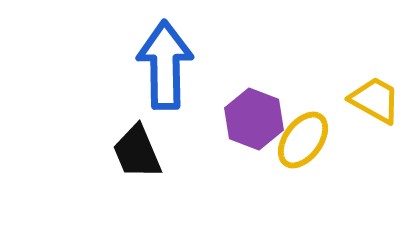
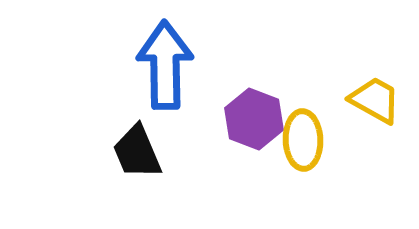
yellow ellipse: rotated 38 degrees counterclockwise
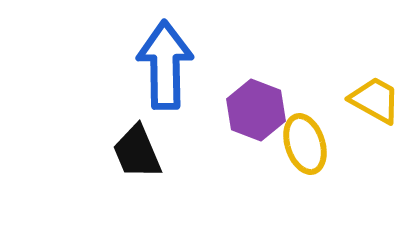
purple hexagon: moved 2 px right, 9 px up
yellow ellipse: moved 2 px right, 4 px down; rotated 16 degrees counterclockwise
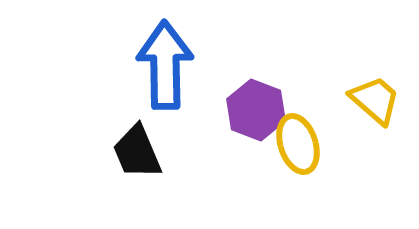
yellow trapezoid: rotated 12 degrees clockwise
yellow ellipse: moved 7 px left
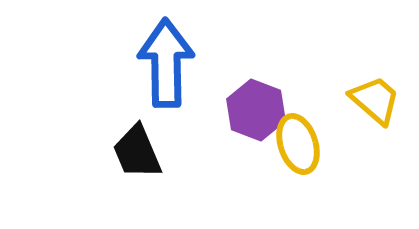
blue arrow: moved 1 px right, 2 px up
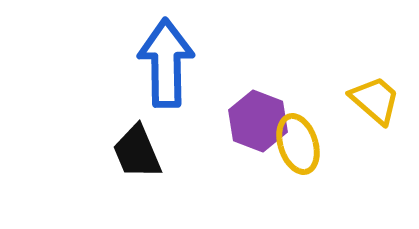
purple hexagon: moved 2 px right, 11 px down
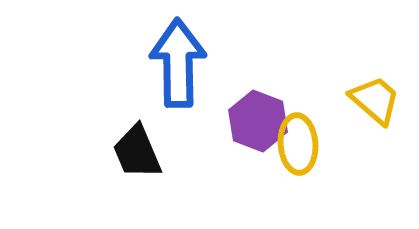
blue arrow: moved 12 px right
yellow ellipse: rotated 14 degrees clockwise
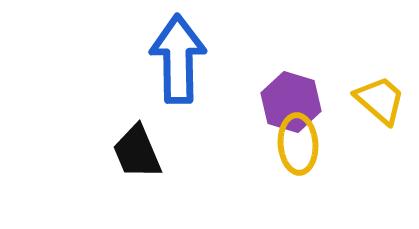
blue arrow: moved 4 px up
yellow trapezoid: moved 5 px right
purple hexagon: moved 33 px right, 19 px up; rotated 4 degrees counterclockwise
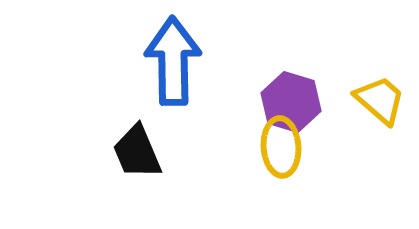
blue arrow: moved 5 px left, 2 px down
yellow ellipse: moved 17 px left, 3 px down
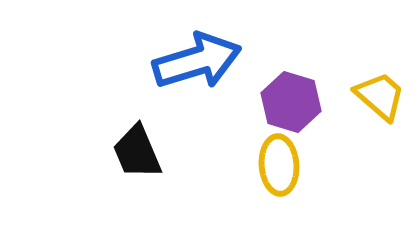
blue arrow: moved 24 px right; rotated 74 degrees clockwise
yellow trapezoid: moved 4 px up
yellow ellipse: moved 2 px left, 18 px down
